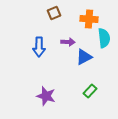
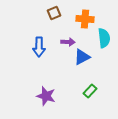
orange cross: moved 4 px left
blue triangle: moved 2 px left
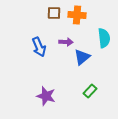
brown square: rotated 24 degrees clockwise
orange cross: moved 8 px left, 4 px up
purple arrow: moved 2 px left
blue arrow: rotated 24 degrees counterclockwise
blue triangle: rotated 12 degrees counterclockwise
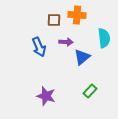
brown square: moved 7 px down
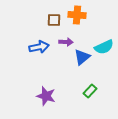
cyan semicircle: moved 9 px down; rotated 72 degrees clockwise
blue arrow: rotated 78 degrees counterclockwise
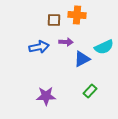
blue triangle: moved 2 px down; rotated 12 degrees clockwise
purple star: rotated 18 degrees counterclockwise
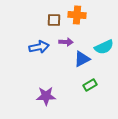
green rectangle: moved 6 px up; rotated 16 degrees clockwise
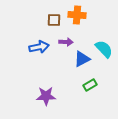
cyan semicircle: moved 2 px down; rotated 108 degrees counterclockwise
